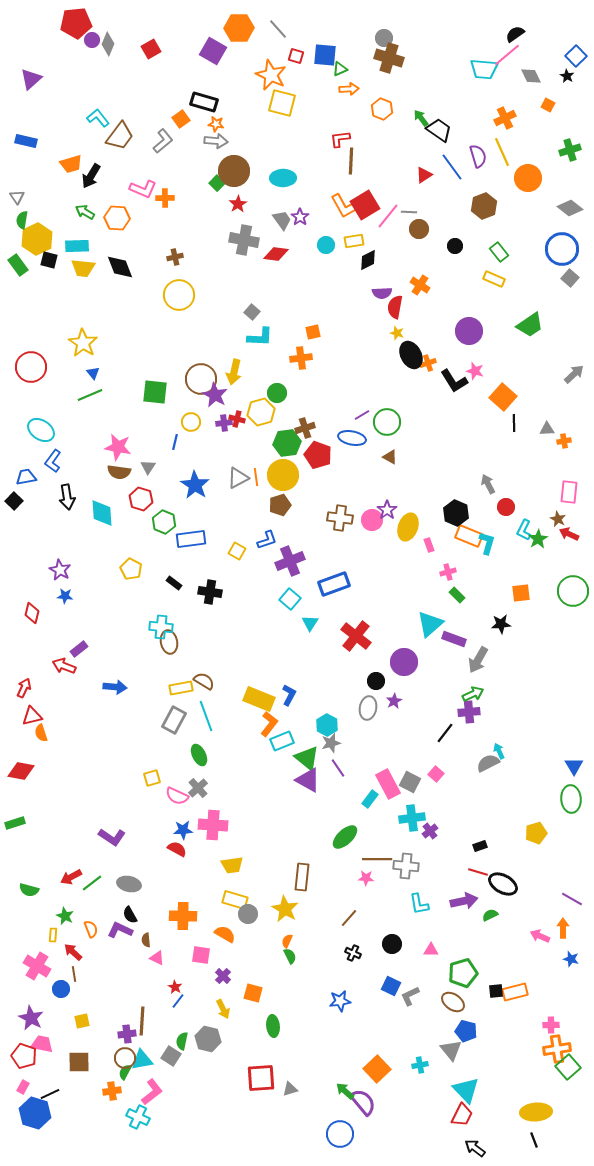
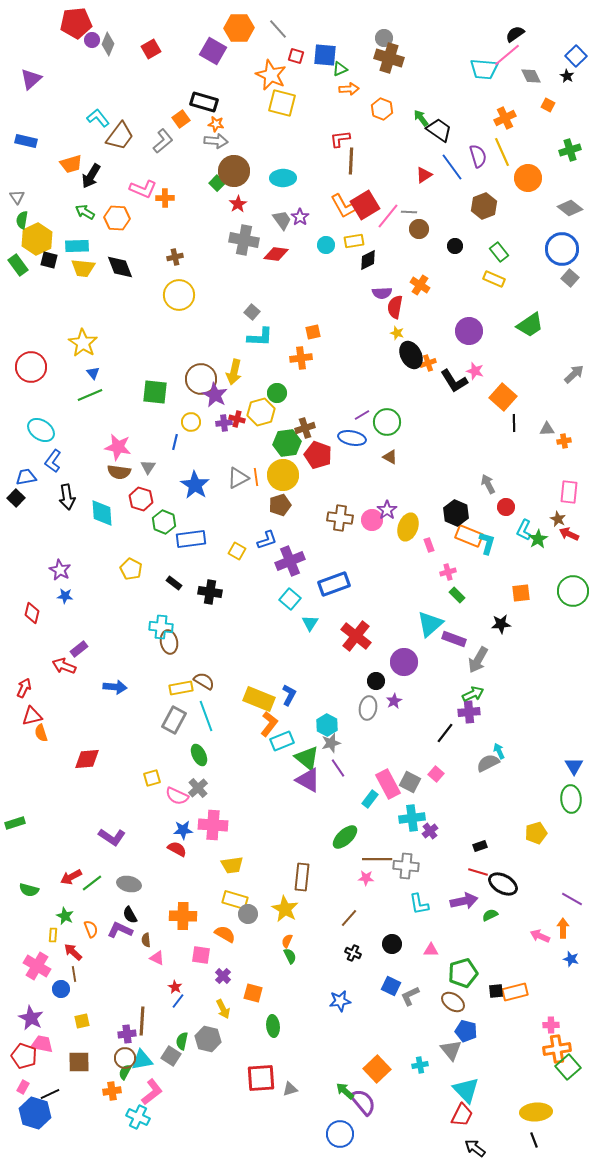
black square at (14, 501): moved 2 px right, 3 px up
red diamond at (21, 771): moved 66 px right, 12 px up; rotated 16 degrees counterclockwise
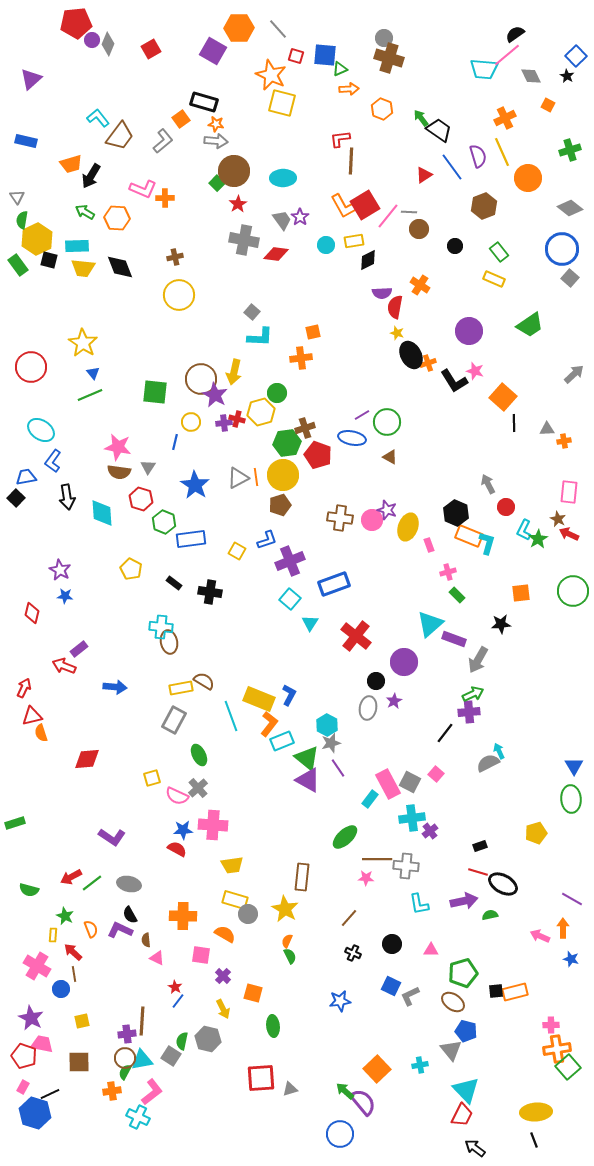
purple star at (387, 510): rotated 18 degrees counterclockwise
cyan line at (206, 716): moved 25 px right
green semicircle at (490, 915): rotated 14 degrees clockwise
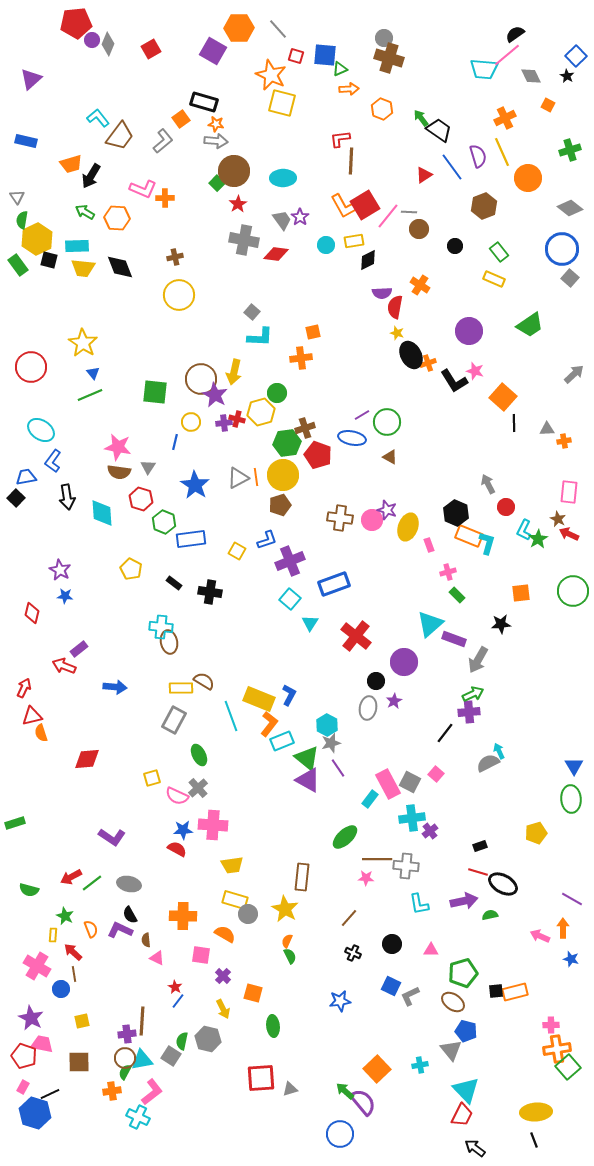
yellow rectangle at (181, 688): rotated 10 degrees clockwise
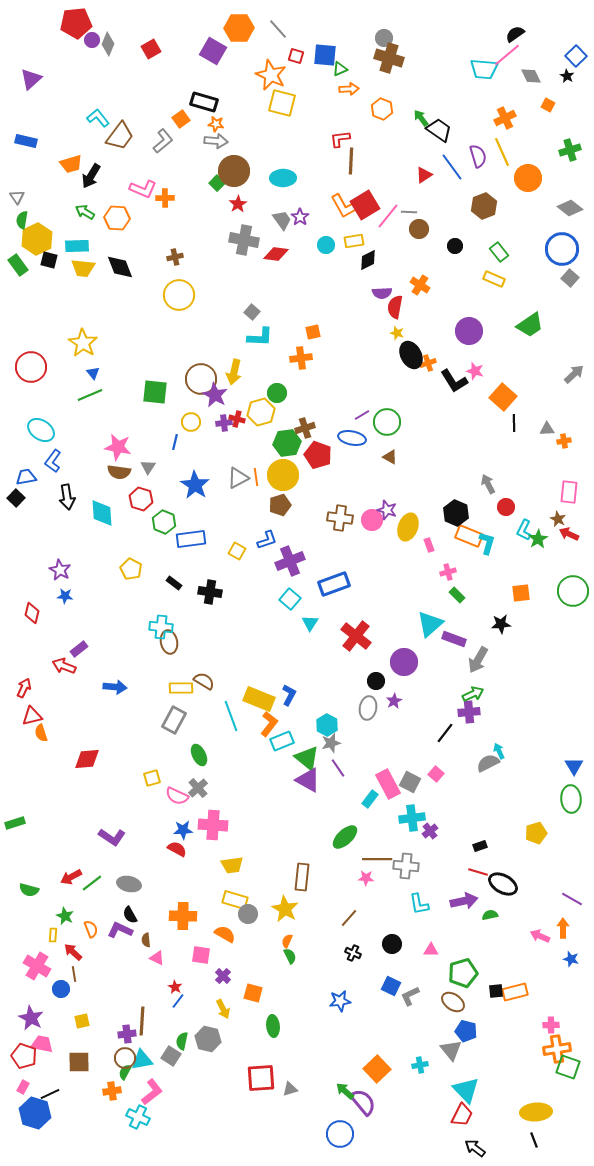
green square at (568, 1067): rotated 30 degrees counterclockwise
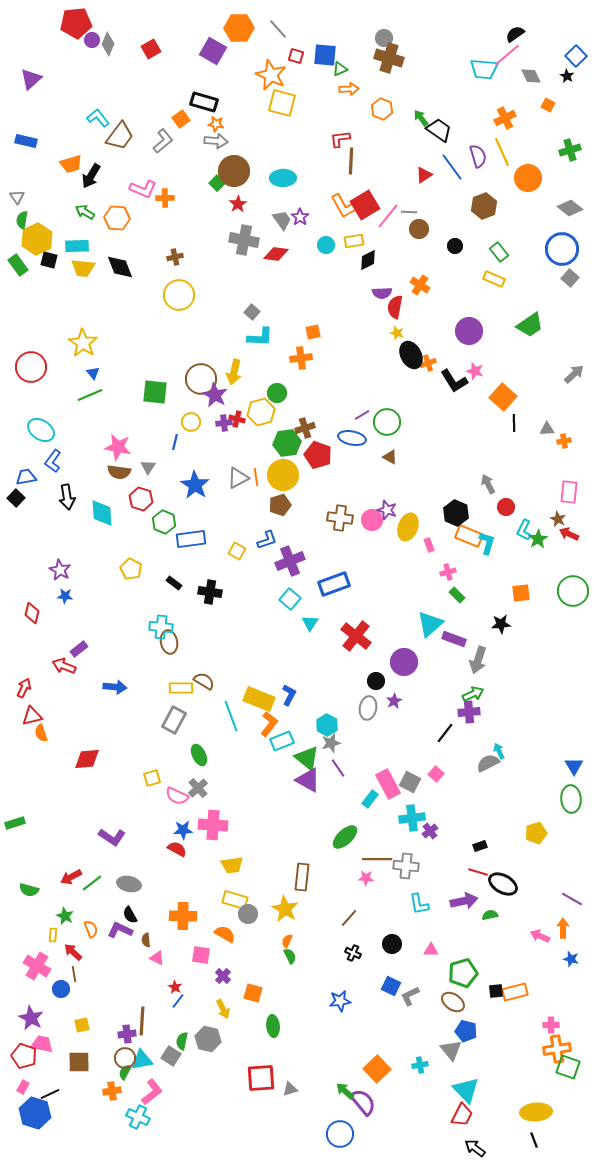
gray arrow at (478, 660): rotated 12 degrees counterclockwise
yellow square at (82, 1021): moved 4 px down
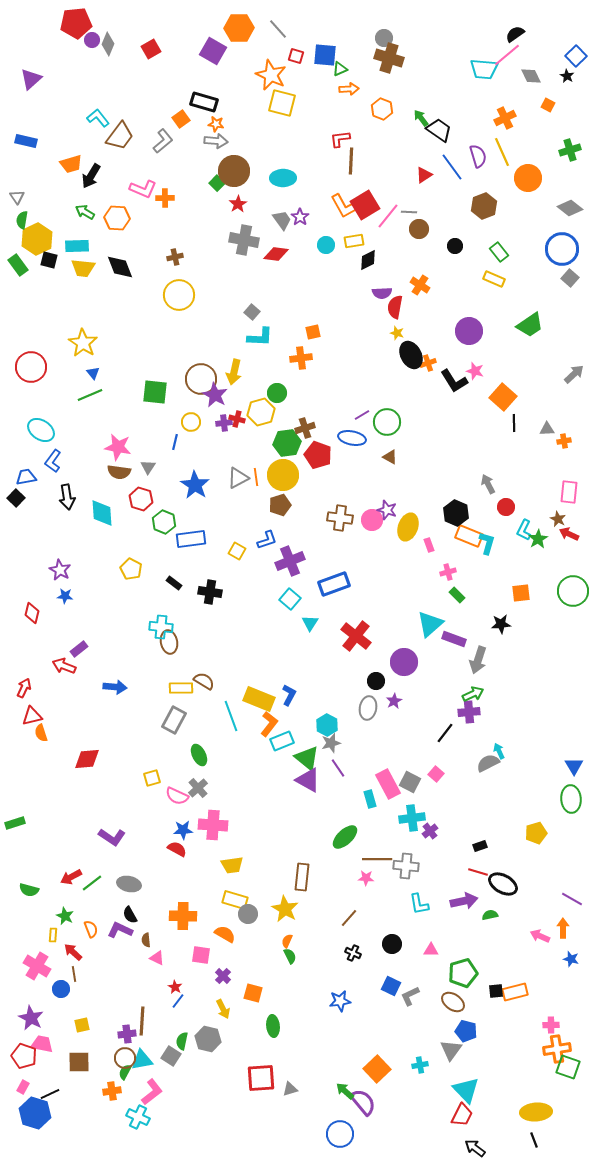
cyan rectangle at (370, 799): rotated 54 degrees counterclockwise
gray triangle at (451, 1050): rotated 15 degrees clockwise
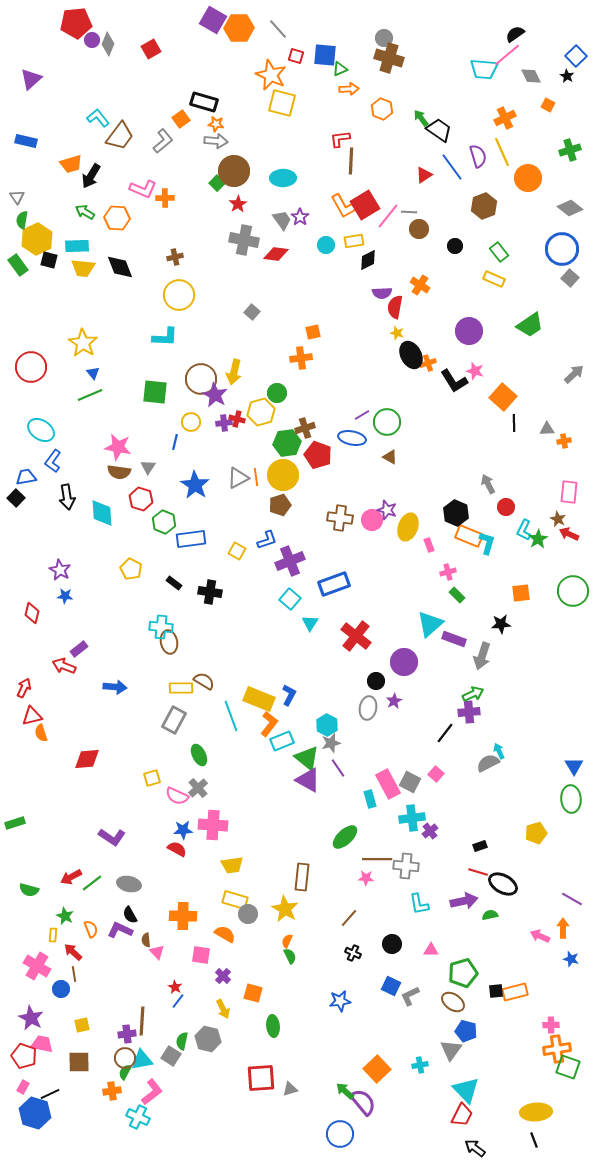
purple square at (213, 51): moved 31 px up
cyan L-shape at (260, 337): moved 95 px left
gray arrow at (478, 660): moved 4 px right, 4 px up
pink triangle at (157, 958): moved 6 px up; rotated 21 degrees clockwise
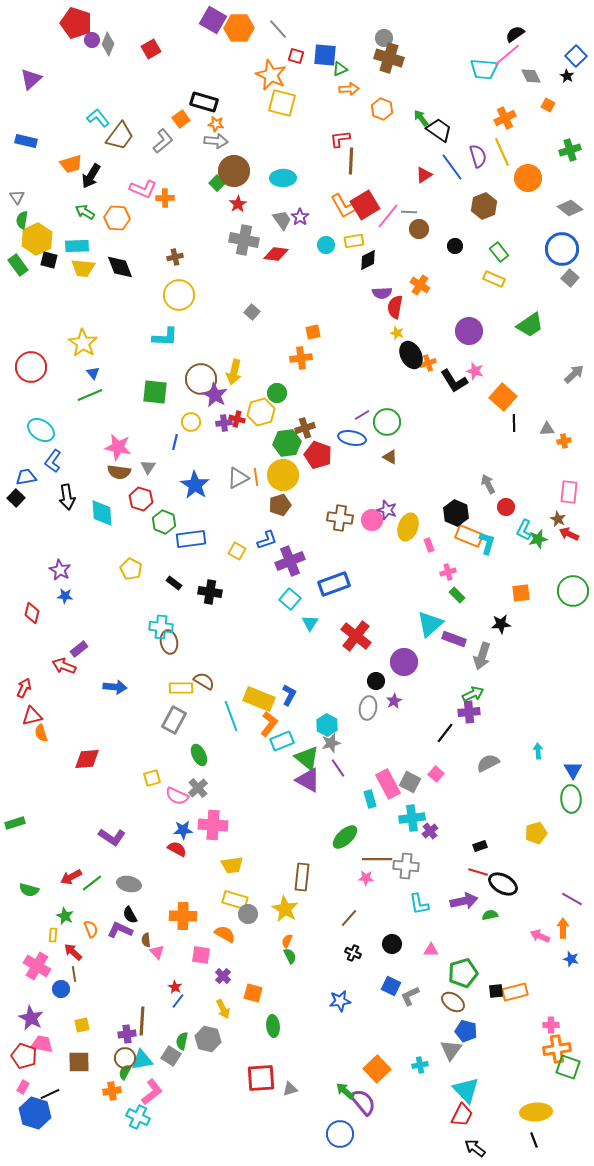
red pentagon at (76, 23): rotated 24 degrees clockwise
green star at (538, 539): rotated 18 degrees clockwise
cyan arrow at (499, 751): moved 39 px right; rotated 21 degrees clockwise
blue triangle at (574, 766): moved 1 px left, 4 px down
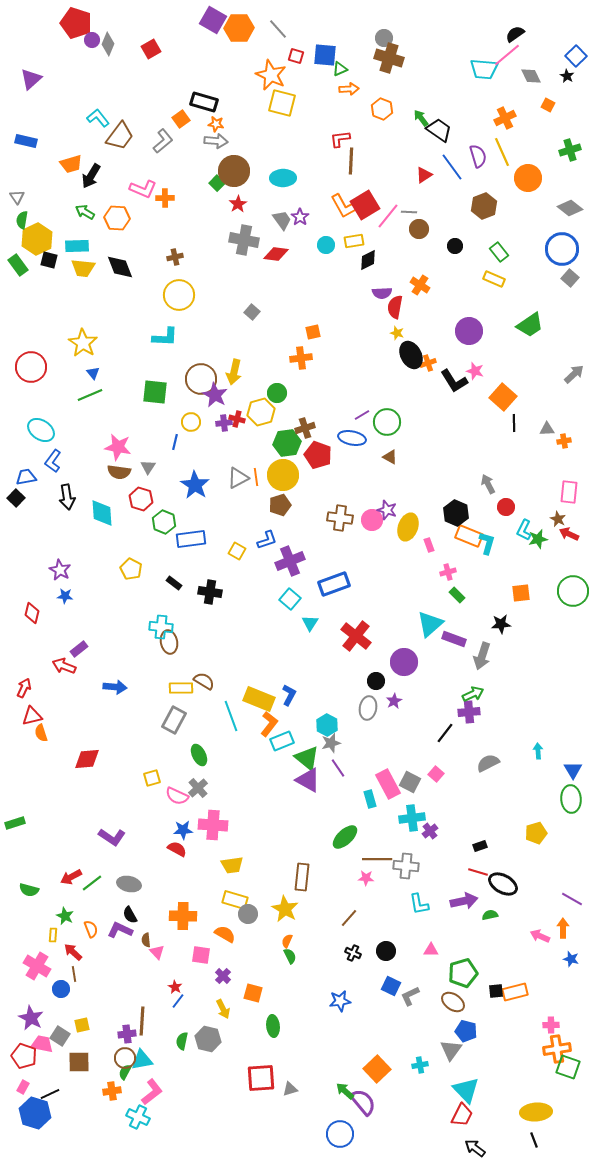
black circle at (392, 944): moved 6 px left, 7 px down
gray square at (171, 1056): moved 111 px left, 20 px up
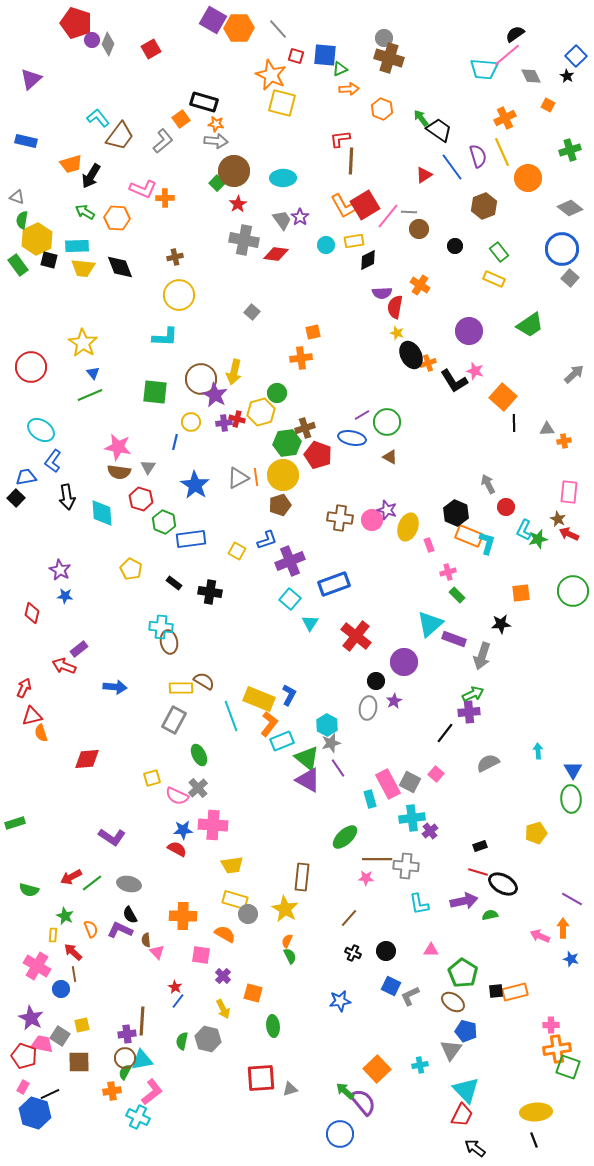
gray triangle at (17, 197): rotated 35 degrees counterclockwise
green pentagon at (463, 973): rotated 24 degrees counterclockwise
